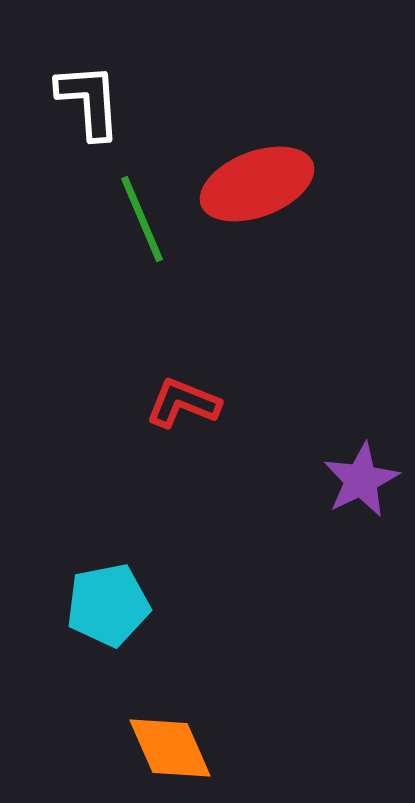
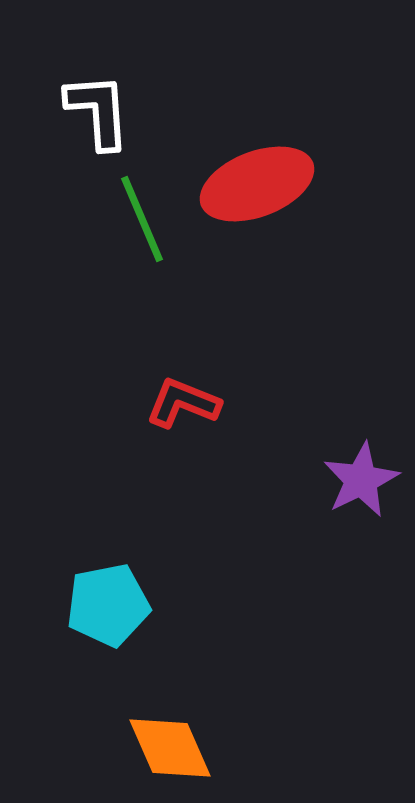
white L-shape: moved 9 px right, 10 px down
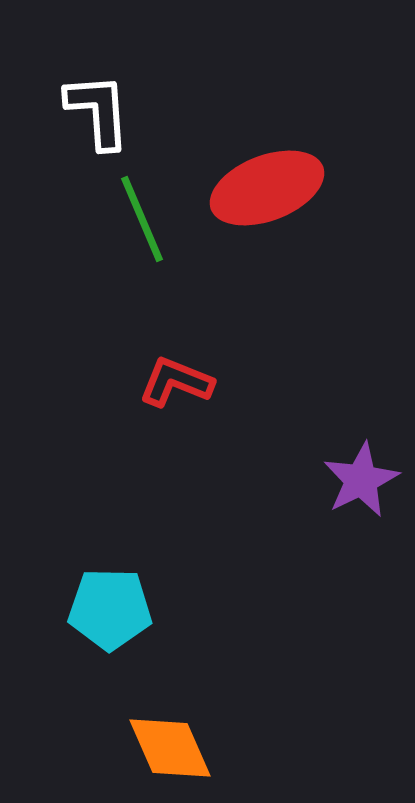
red ellipse: moved 10 px right, 4 px down
red L-shape: moved 7 px left, 21 px up
cyan pentagon: moved 2 px right, 4 px down; rotated 12 degrees clockwise
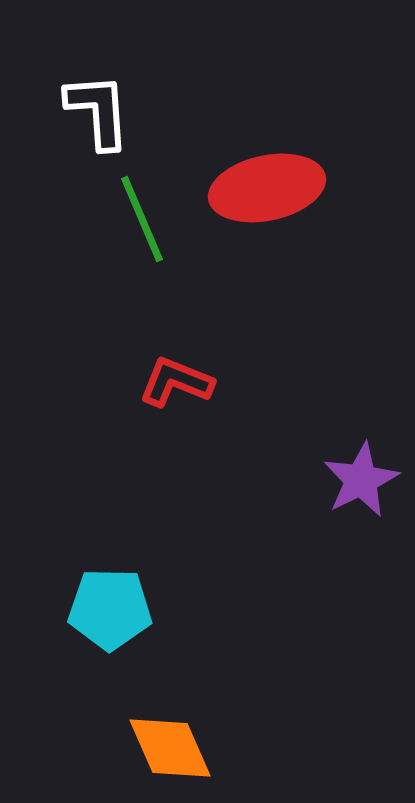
red ellipse: rotated 9 degrees clockwise
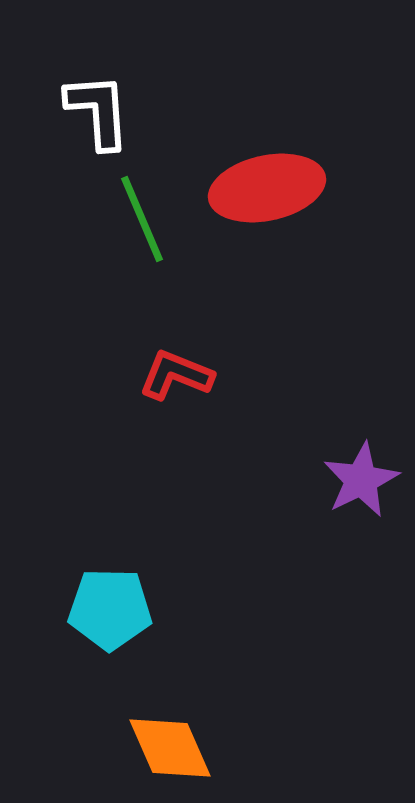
red L-shape: moved 7 px up
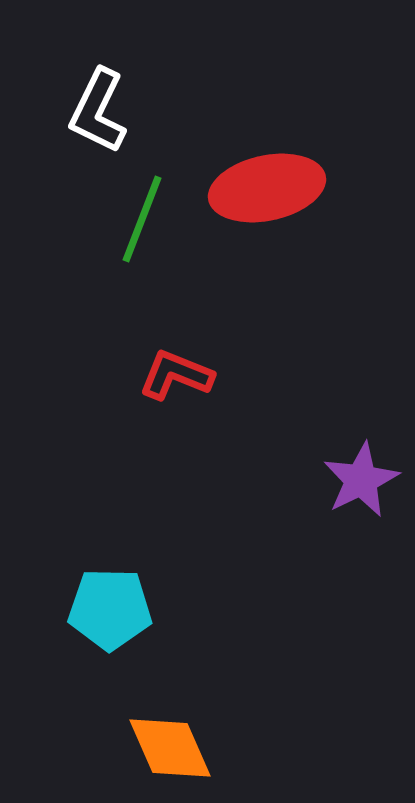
white L-shape: rotated 150 degrees counterclockwise
green line: rotated 44 degrees clockwise
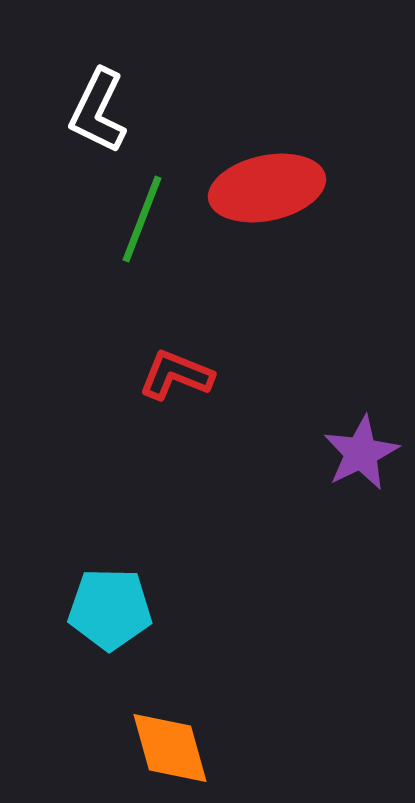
purple star: moved 27 px up
orange diamond: rotated 8 degrees clockwise
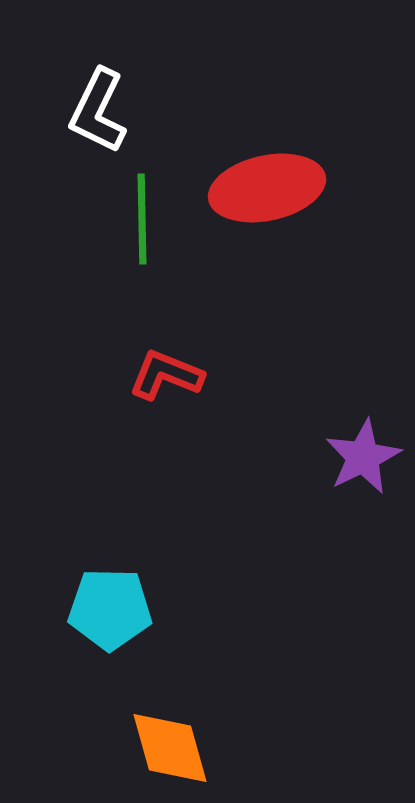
green line: rotated 22 degrees counterclockwise
red L-shape: moved 10 px left
purple star: moved 2 px right, 4 px down
